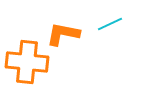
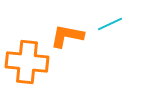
orange L-shape: moved 4 px right, 2 px down
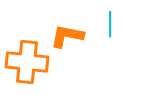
cyan line: rotated 65 degrees counterclockwise
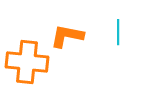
cyan line: moved 8 px right, 8 px down
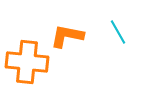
cyan line: rotated 30 degrees counterclockwise
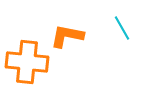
cyan line: moved 4 px right, 4 px up
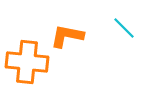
cyan line: moved 2 px right; rotated 15 degrees counterclockwise
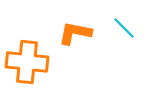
orange L-shape: moved 8 px right, 3 px up
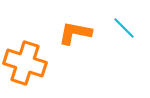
orange cross: moved 2 px left, 1 px down; rotated 12 degrees clockwise
